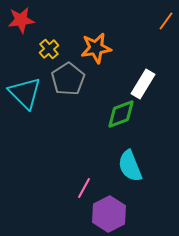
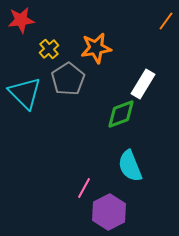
purple hexagon: moved 2 px up
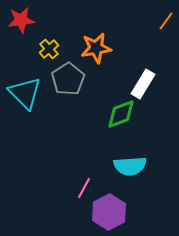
cyan semicircle: rotated 72 degrees counterclockwise
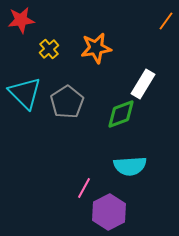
gray pentagon: moved 1 px left, 23 px down
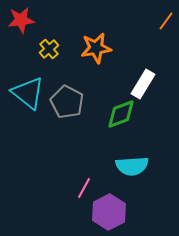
cyan triangle: moved 3 px right; rotated 6 degrees counterclockwise
gray pentagon: rotated 12 degrees counterclockwise
cyan semicircle: moved 2 px right
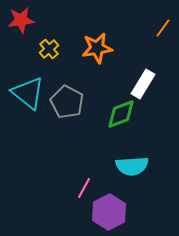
orange line: moved 3 px left, 7 px down
orange star: moved 1 px right
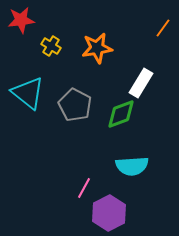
yellow cross: moved 2 px right, 3 px up; rotated 18 degrees counterclockwise
white rectangle: moved 2 px left, 1 px up
gray pentagon: moved 8 px right, 3 px down
purple hexagon: moved 1 px down
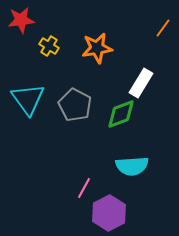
yellow cross: moved 2 px left
cyan triangle: moved 6 px down; rotated 15 degrees clockwise
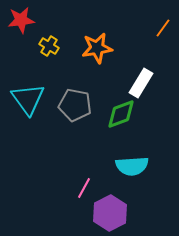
gray pentagon: rotated 16 degrees counterclockwise
purple hexagon: moved 1 px right
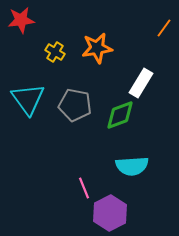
orange line: moved 1 px right
yellow cross: moved 6 px right, 6 px down
green diamond: moved 1 px left, 1 px down
pink line: rotated 50 degrees counterclockwise
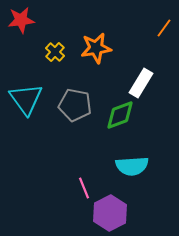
orange star: moved 1 px left
yellow cross: rotated 12 degrees clockwise
cyan triangle: moved 2 px left
